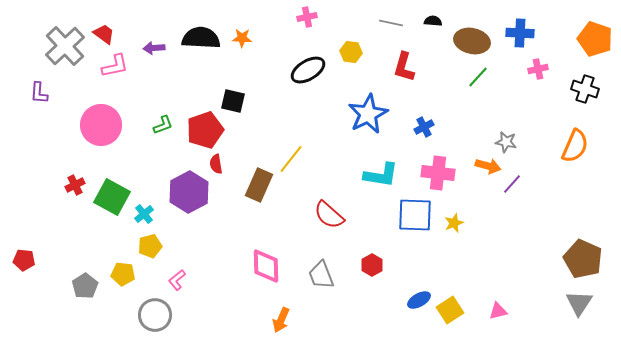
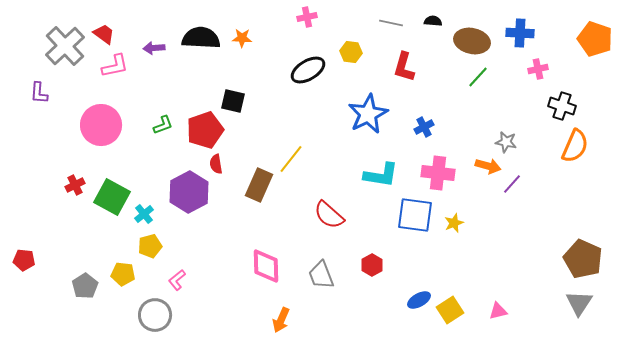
black cross at (585, 89): moved 23 px left, 17 px down
blue square at (415, 215): rotated 6 degrees clockwise
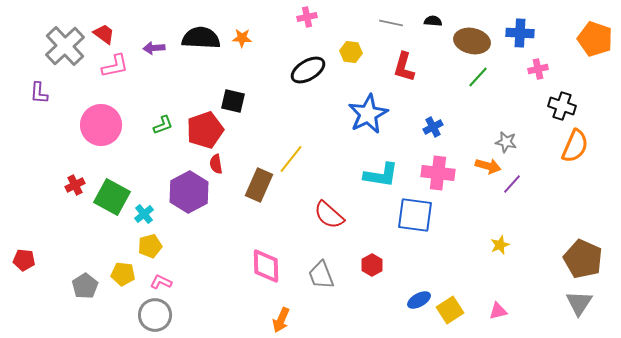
blue cross at (424, 127): moved 9 px right
yellow star at (454, 223): moved 46 px right, 22 px down
pink L-shape at (177, 280): moved 16 px left, 2 px down; rotated 65 degrees clockwise
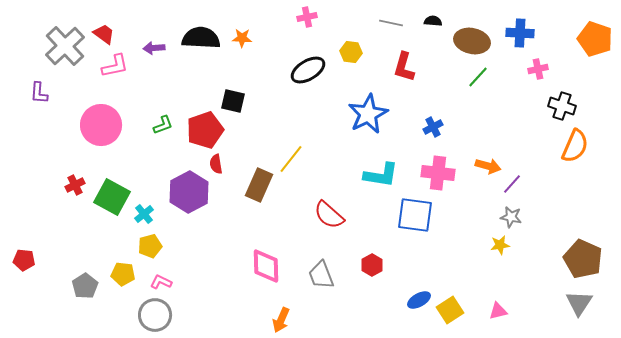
gray star at (506, 142): moved 5 px right, 75 px down
yellow star at (500, 245): rotated 12 degrees clockwise
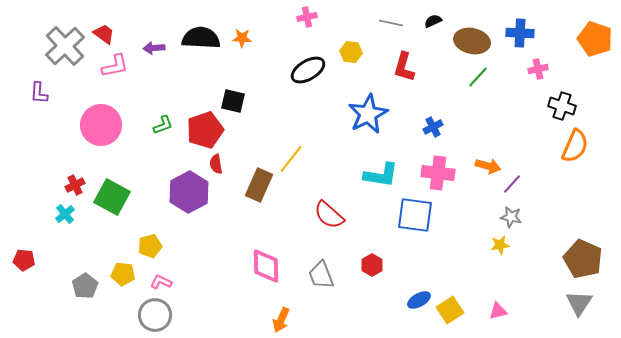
black semicircle at (433, 21): rotated 30 degrees counterclockwise
cyan cross at (144, 214): moved 79 px left
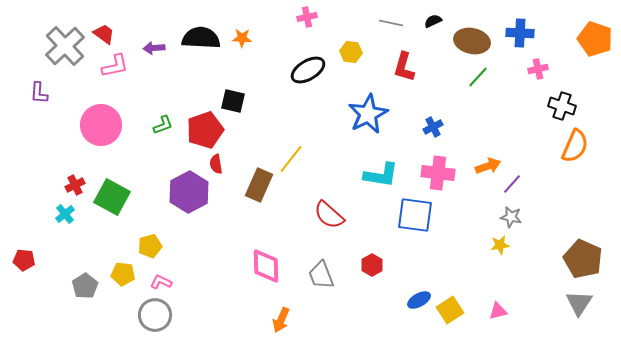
orange arrow at (488, 166): rotated 35 degrees counterclockwise
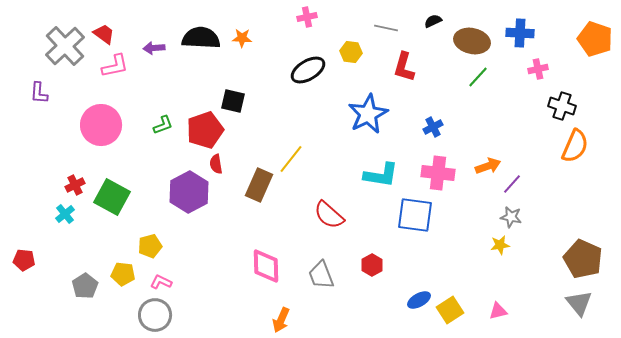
gray line at (391, 23): moved 5 px left, 5 px down
gray triangle at (579, 303): rotated 12 degrees counterclockwise
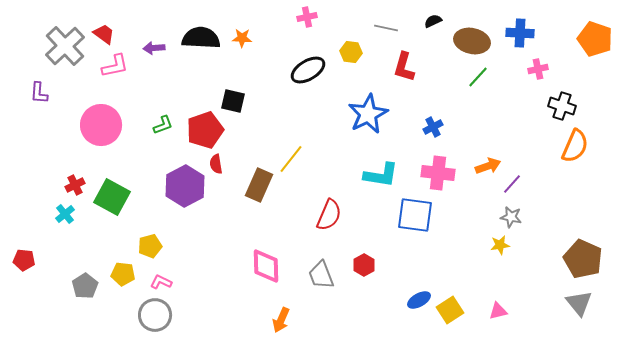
purple hexagon at (189, 192): moved 4 px left, 6 px up
red semicircle at (329, 215): rotated 108 degrees counterclockwise
red hexagon at (372, 265): moved 8 px left
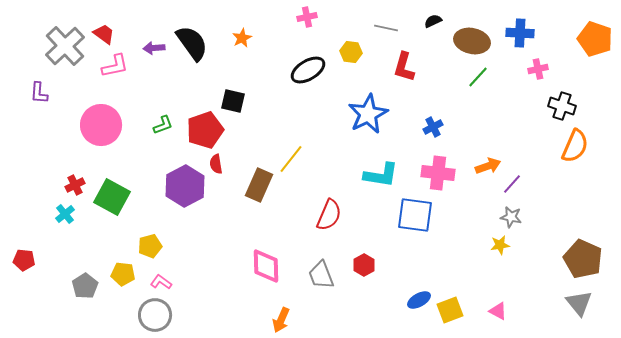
black semicircle at (201, 38): moved 9 px left, 5 px down; rotated 51 degrees clockwise
orange star at (242, 38): rotated 30 degrees counterclockwise
pink L-shape at (161, 282): rotated 10 degrees clockwise
yellow square at (450, 310): rotated 12 degrees clockwise
pink triangle at (498, 311): rotated 42 degrees clockwise
